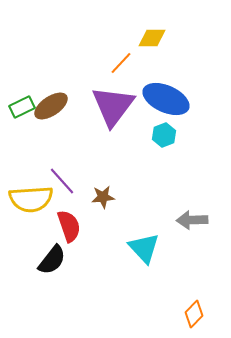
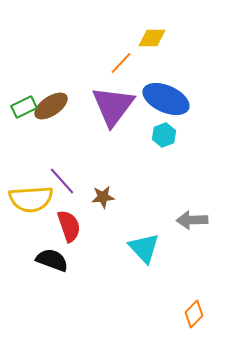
green rectangle: moved 2 px right
black semicircle: rotated 108 degrees counterclockwise
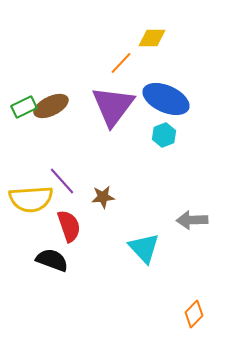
brown ellipse: rotated 8 degrees clockwise
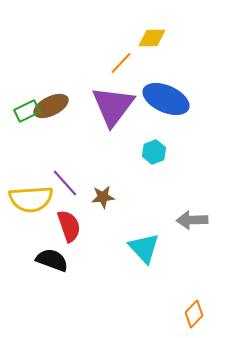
green rectangle: moved 3 px right, 4 px down
cyan hexagon: moved 10 px left, 17 px down
purple line: moved 3 px right, 2 px down
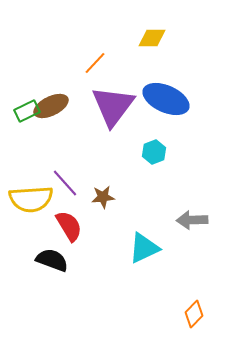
orange line: moved 26 px left
red semicircle: rotated 12 degrees counterclockwise
cyan triangle: rotated 48 degrees clockwise
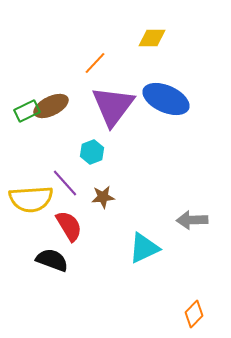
cyan hexagon: moved 62 px left
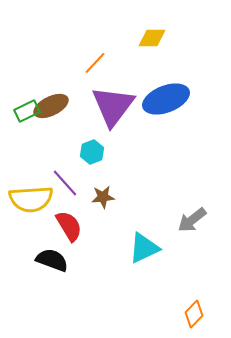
blue ellipse: rotated 45 degrees counterclockwise
gray arrow: rotated 36 degrees counterclockwise
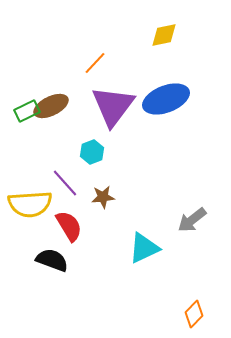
yellow diamond: moved 12 px right, 3 px up; rotated 12 degrees counterclockwise
yellow semicircle: moved 1 px left, 5 px down
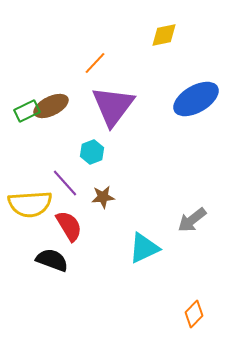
blue ellipse: moved 30 px right; rotated 9 degrees counterclockwise
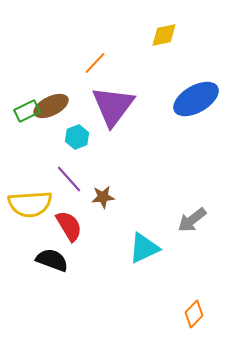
cyan hexagon: moved 15 px left, 15 px up
purple line: moved 4 px right, 4 px up
